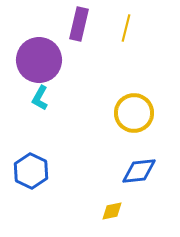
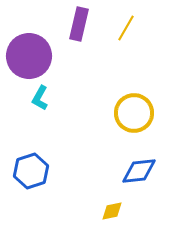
yellow line: rotated 16 degrees clockwise
purple circle: moved 10 px left, 4 px up
blue hexagon: rotated 16 degrees clockwise
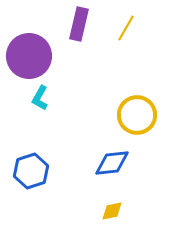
yellow circle: moved 3 px right, 2 px down
blue diamond: moved 27 px left, 8 px up
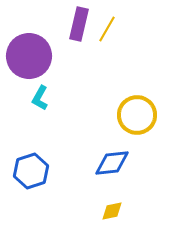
yellow line: moved 19 px left, 1 px down
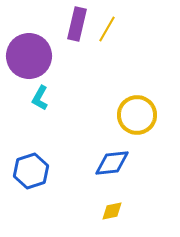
purple rectangle: moved 2 px left
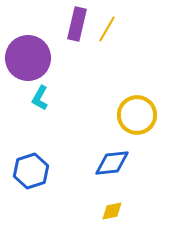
purple circle: moved 1 px left, 2 px down
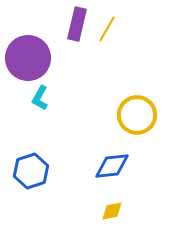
blue diamond: moved 3 px down
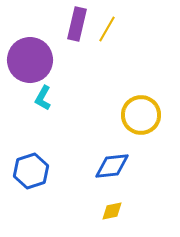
purple circle: moved 2 px right, 2 px down
cyan L-shape: moved 3 px right
yellow circle: moved 4 px right
